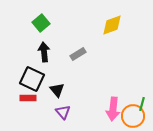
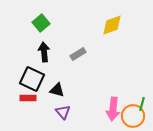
black triangle: rotated 35 degrees counterclockwise
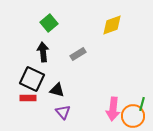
green square: moved 8 px right
black arrow: moved 1 px left
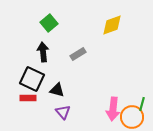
orange circle: moved 1 px left, 1 px down
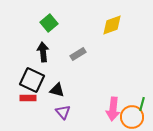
black square: moved 1 px down
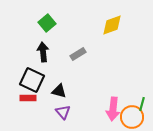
green square: moved 2 px left
black triangle: moved 2 px right, 1 px down
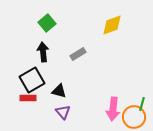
black square: rotated 35 degrees clockwise
orange circle: moved 2 px right
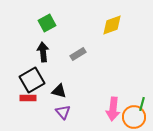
green square: rotated 12 degrees clockwise
